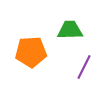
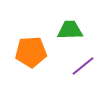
purple line: moved 1 px left, 1 px up; rotated 25 degrees clockwise
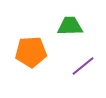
green trapezoid: moved 4 px up
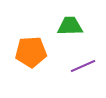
purple line: rotated 15 degrees clockwise
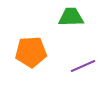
green trapezoid: moved 1 px right, 9 px up
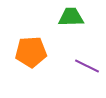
purple line: moved 4 px right; rotated 50 degrees clockwise
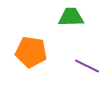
orange pentagon: rotated 12 degrees clockwise
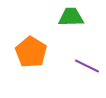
orange pentagon: rotated 24 degrees clockwise
